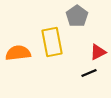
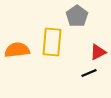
yellow rectangle: rotated 16 degrees clockwise
orange semicircle: moved 1 px left, 3 px up
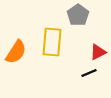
gray pentagon: moved 1 px right, 1 px up
orange semicircle: moved 1 px left, 2 px down; rotated 130 degrees clockwise
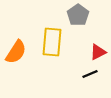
black line: moved 1 px right, 1 px down
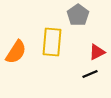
red triangle: moved 1 px left
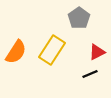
gray pentagon: moved 1 px right, 3 px down
yellow rectangle: moved 8 px down; rotated 28 degrees clockwise
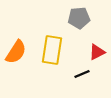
gray pentagon: rotated 30 degrees clockwise
yellow rectangle: rotated 24 degrees counterclockwise
black line: moved 8 px left
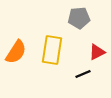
black line: moved 1 px right
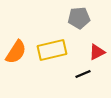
yellow rectangle: rotated 68 degrees clockwise
